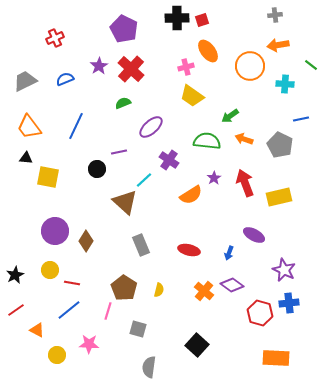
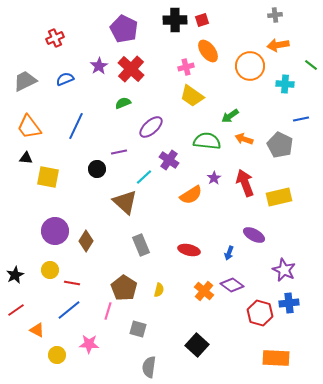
black cross at (177, 18): moved 2 px left, 2 px down
cyan line at (144, 180): moved 3 px up
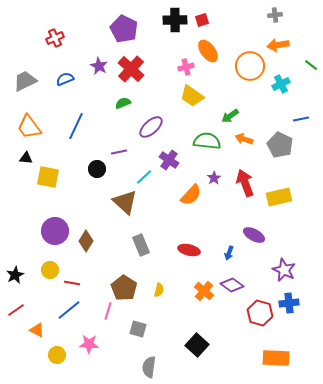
purple star at (99, 66): rotated 12 degrees counterclockwise
cyan cross at (285, 84): moved 4 px left; rotated 30 degrees counterclockwise
orange semicircle at (191, 195): rotated 15 degrees counterclockwise
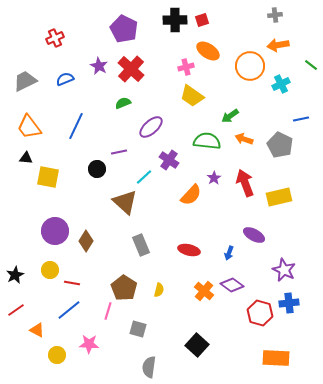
orange ellipse at (208, 51): rotated 20 degrees counterclockwise
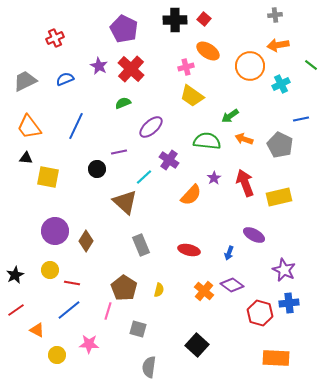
red square at (202, 20): moved 2 px right, 1 px up; rotated 32 degrees counterclockwise
